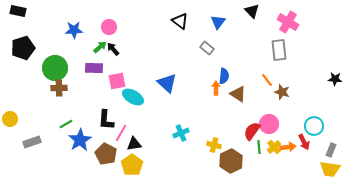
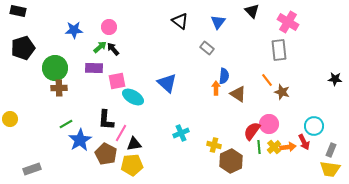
gray rectangle at (32, 142): moved 27 px down
yellow pentagon at (132, 165): rotated 30 degrees clockwise
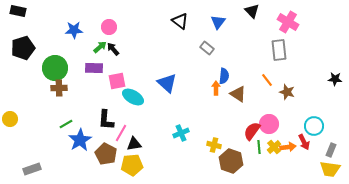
brown star at (282, 92): moved 5 px right
brown hexagon at (231, 161): rotated 15 degrees counterclockwise
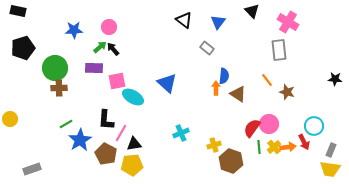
black triangle at (180, 21): moved 4 px right, 1 px up
red semicircle at (252, 131): moved 3 px up
yellow cross at (214, 145): rotated 32 degrees counterclockwise
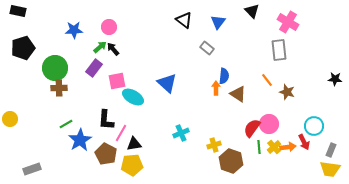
purple rectangle at (94, 68): rotated 54 degrees counterclockwise
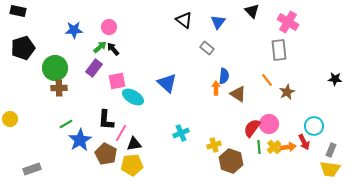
brown star at (287, 92): rotated 28 degrees clockwise
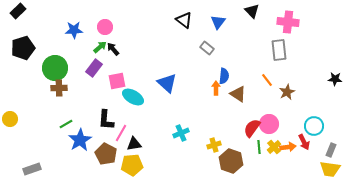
black rectangle at (18, 11): rotated 56 degrees counterclockwise
pink cross at (288, 22): rotated 25 degrees counterclockwise
pink circle at (109, 27): moved 4 px left
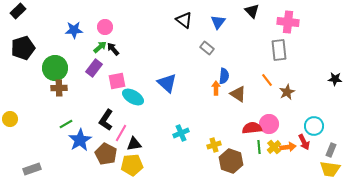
black L-shape at (106, 120): rotated 30 degrees clockwise
red semicircle at (252, 128): rotated 48 degrees clockwise
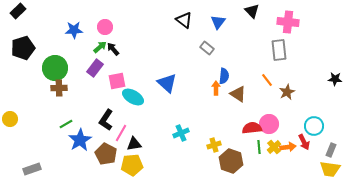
purple rectangle at (94, 68): moved 1 px right
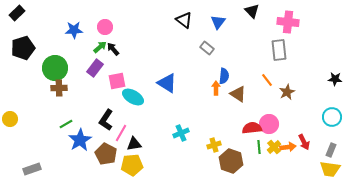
black rectangle at (18, 11): moved 1 px left, 2 px down
blue triangle at (167, 83): rotated 10 degrees counterclockwise
cyan circle at (314, 126): moved 18 px right, 9 px up
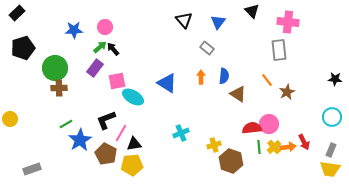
black triangle at (184, 20): rotated 12 degrees clockwise
orange arrow at (216, 88): moved 15 px left, 11 px up
black L-shape at (106, 120): rotated 35 degrees clockwise
